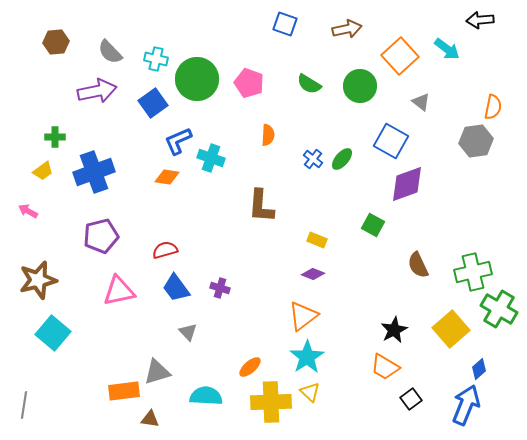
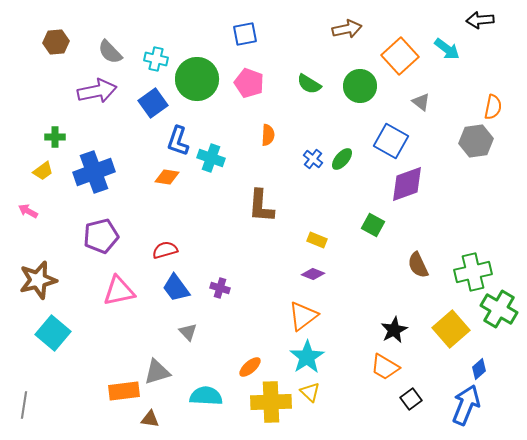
blue square at (285, 24): moved 40 px left, 10 px down; rotated 30 degrees counterclockwise
blue L-shape at (178, 141): rotated 48 degrees counterclockwise
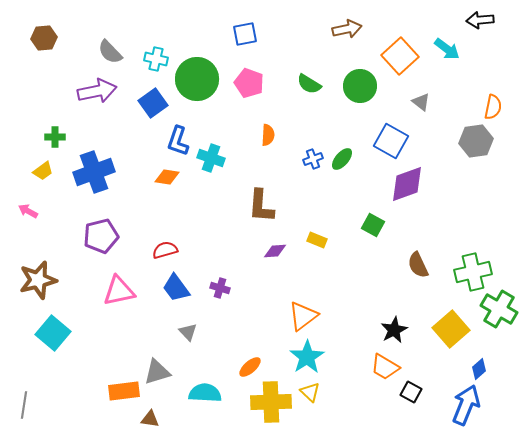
brown hexagon at (56, 42): moved 12 px left, 4 px up
blue cross at (313, 159): rotated 30 degrees clockwise
purple diamond at (313, 274): moved 38 px left, 23 px up; rotated 25 degrees counterclockwise
cyan semicircle at (206, 396): moved 1 px left, 3 px up
black square at (411, 399): moved 7 px up; rotated 25 degrees counterclockwise
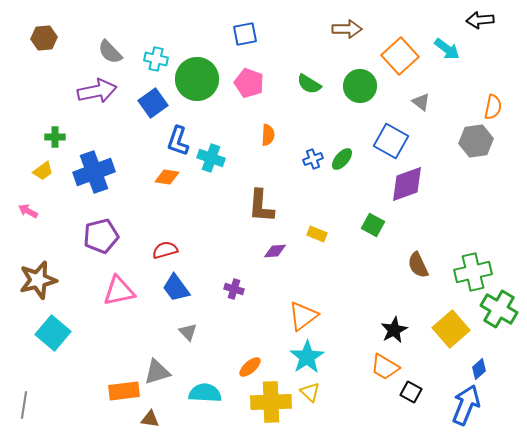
brown arrow at (347, 29): rotated 12 degrees clockwise
yellow rectangle at (317, 240): moved 6 px up
purple cross at (220, 288): moved 14 px right, 1 px down
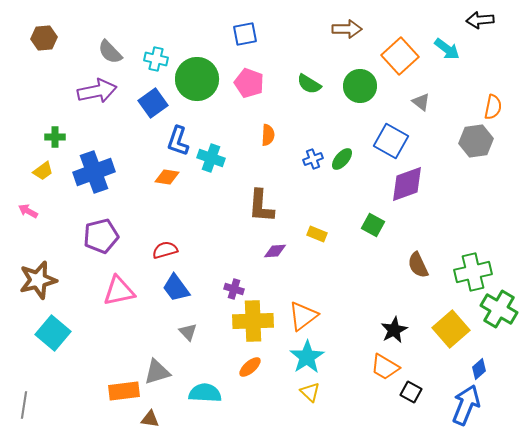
yellow cross at (271, 402): moved 18 px left, 81 px up
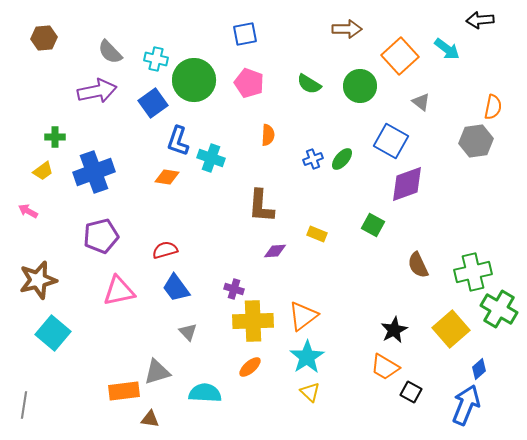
green circle at (197, 79): moved 3 px left, 1 px down
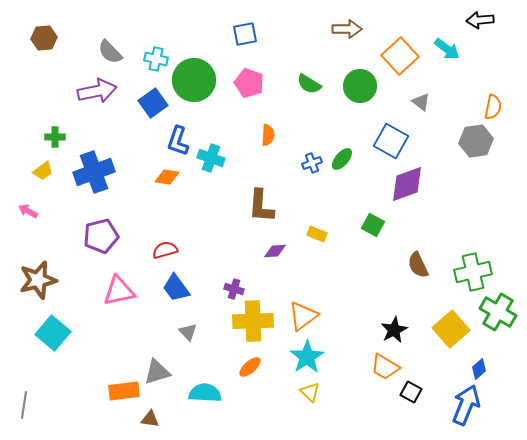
blue cross at (313, 159): moved 1 px left, 4 px down
green cross at (499, 309): moved 1 px left, 3 px down
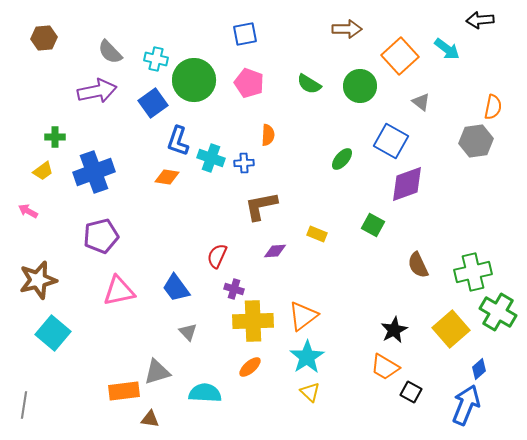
blue cross at (312, 163): moved 68 px left; rotated 18 degrees clockwise
brown L-shape at (261, 206): rotated 75 degrees clockwise
red semicircle at (165, 250): moved 52 px right, 6 px down; rotated 50 degrees counterclockwise
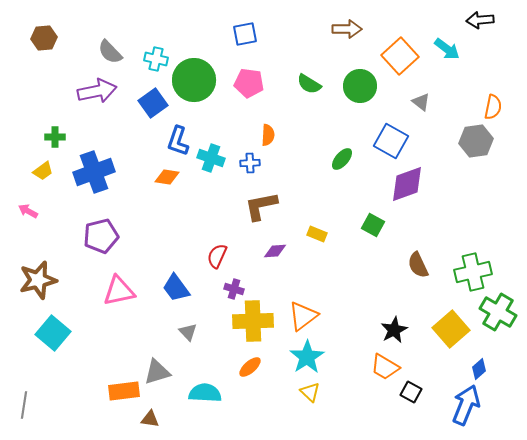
pink pentagon at (249, 83): rotated 12 degrees counterclockwise
blue cross at (244, 163): moved 6 px right
